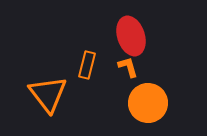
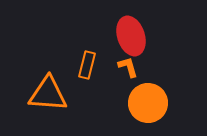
orange triangle: rotated 48 degrees counterclockwise
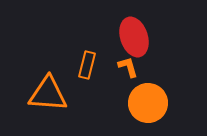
red ellipse: moved 3 px right, 1 px down
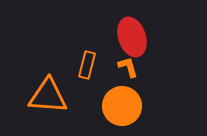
red ellipse: moved 2 px left
orange triangle: moved 2 px down
orange circle: moved 26 px left, 3 px down
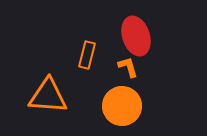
red ellipse: moved 4 px right, 1 px up
orange rectangle: moved 10 px up
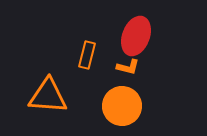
red ellipse: rotated 39 degrees clockwise
orange L-shape: rotated 120 degrees clockwise
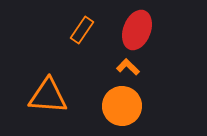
red ellipse: moved 1 px right, 6 px up
orange rectangle: moved 5 px left, 25 px up; rotated 20 degrees clockwise
orange L-shape: rotated 150 degrees counterclockwise
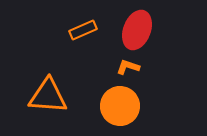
orange rectangle: moved 1 px right; rotated 32 degrees clockwise
orange L-shape: rotated 25 degrees counterclockwise
orange circle: moved 2 px left
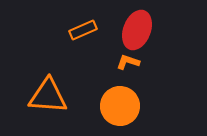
orange L-shape: moved 5 px up
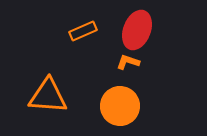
orange rectangle: moved 1 px down
